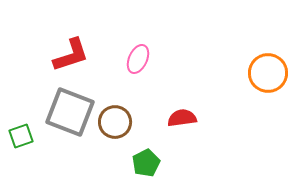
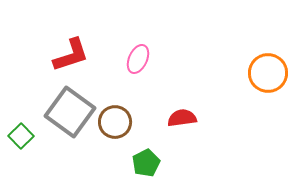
gray square: rotated 15 degrees clockwise
green square: rotated 25 degrees counterclockwise
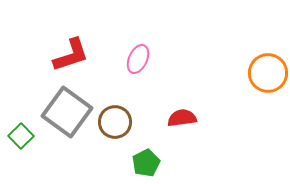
gray square: moved 3 px left
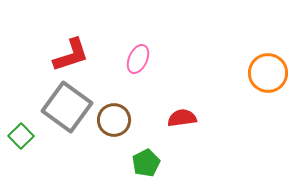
gray square: moved 5 px up
brown circle: moved 1 px left, 2 px up
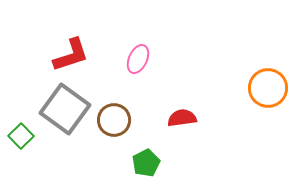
orange circle: moved 15 px down
gray square: moved 2 px left, 2 px down
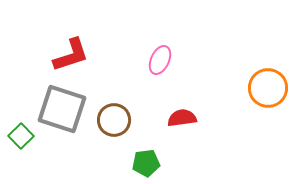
pink ellipse: moved 22 px right, 1 px down
gray square: moved 3 px left; rotated 18 degrees counterclockwise
green pentagon: rotated 20 degrees clockwise
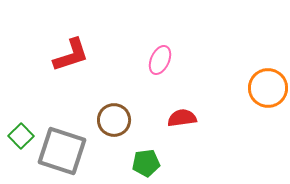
gray square: moved 42 px down
